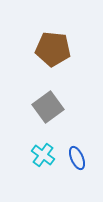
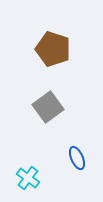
brown pentagon: rotated 12 degrees clockwise
cyan cross: moved 15 px left, 23 px down
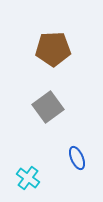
brown pentagon: rotated 20 degrees counterclockwise
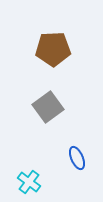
cyan cross: moved 1 px right, 4 px down
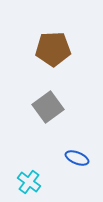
blue ellipse: rotated 45 degrees counterclockwise
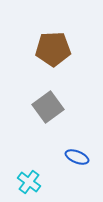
blue ellipse: moved 1 px up
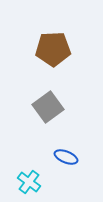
blue ellipse: moved 11 px left
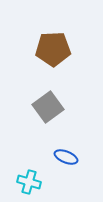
cyan cross: rotated 20 degrees counterclockwise
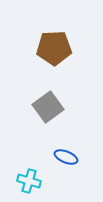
brown pentagon: moved 1 px right, 1 px up
cyan cross: moved 1 px up
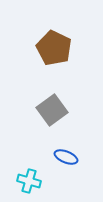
brown pentagon: rotated 28 degrees clockwise
gray square: moved 4 px right, 3 px down
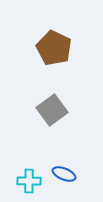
blue ellipse: moved 2 px left, 17 px down
cyan cross: rotated 15 degrees counterclockwise
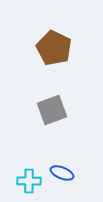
gray square: rotated 16 degrees clockwise
blue ellipse: moved 2 px left, 1 px up
